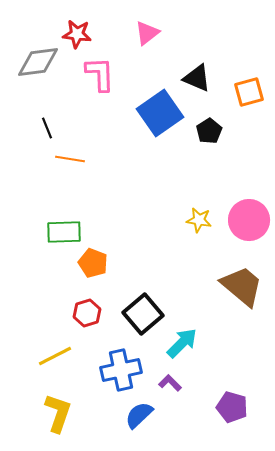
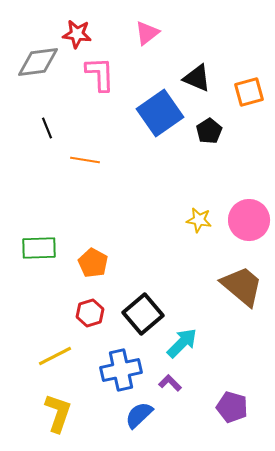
orange line: moved 15 px right, 1 px down
green rectangle: moved 25 px left, 16 px down
orange pentagon: rotated 8 degrees clockwise
red hexagon: moved 3 px right
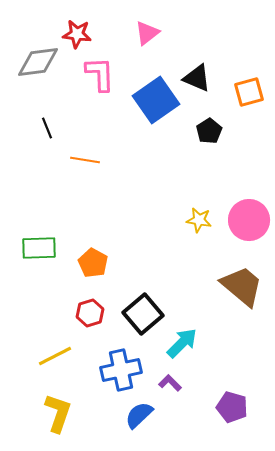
blue square: moved 4 px left, 13 px up
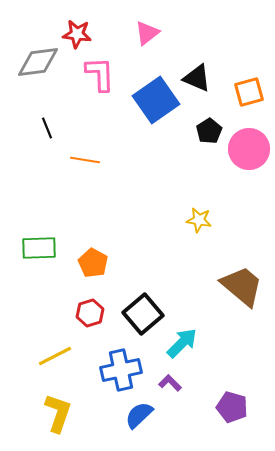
pink circle: moved 71 px up
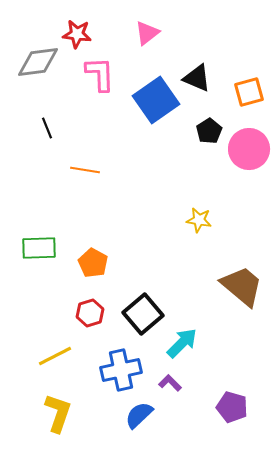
orange line: moved 10 px down
